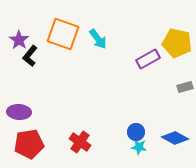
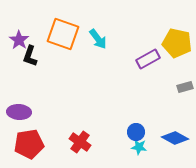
black L-shape: rotated 20 degrees counterclockwise
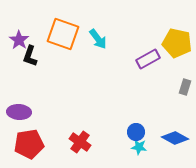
gray rectangle: rotated 56 degrees counterclockwise
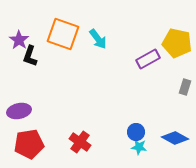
purple ellipse: moved 1 px up; rotated 15 degrees counterclockwise
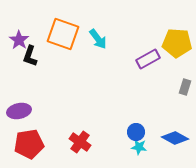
yellow pentagon: rotated 8 degrees counterclockwise
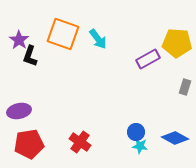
cyan star: moved 1 px right, 1 px up
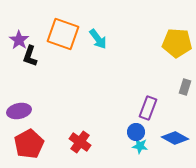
purple rectangle: moved 49 px down; rotated 40 degrees counterclockwise
red pentagon: rotated 20 degrees counterclockwise
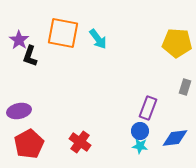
orange square: moved 1 px up; rotated 8 degrees counterclockwise
blue circle: moved 4 px right, 1 px up
blue diamond: rotated 36 degrees counterclockwise
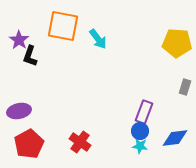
orange square: moved 7 px up
purple rectangle: moved 4 px left, 4 px down
